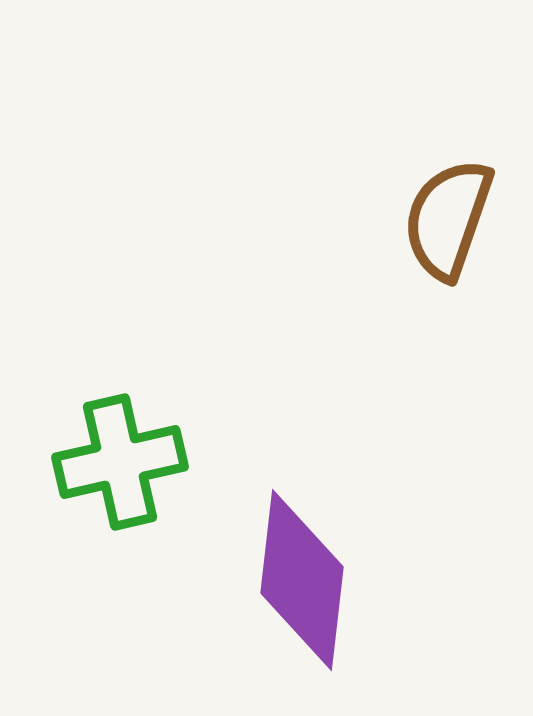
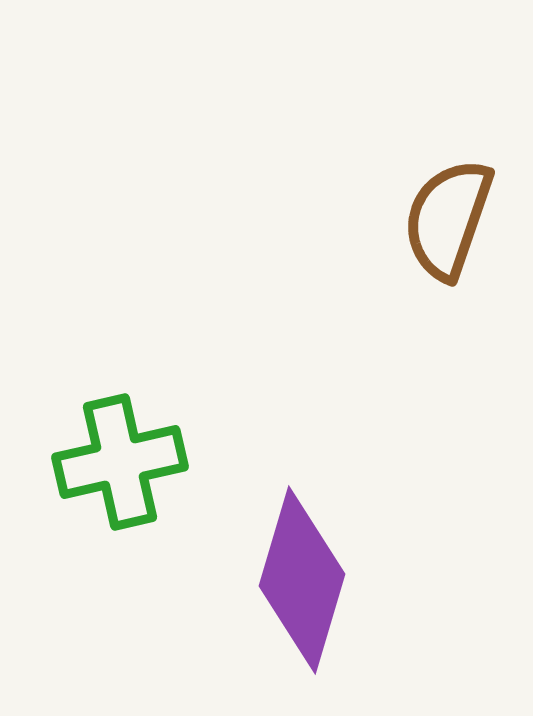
purple diamond: rotated 10 degrees clockwise
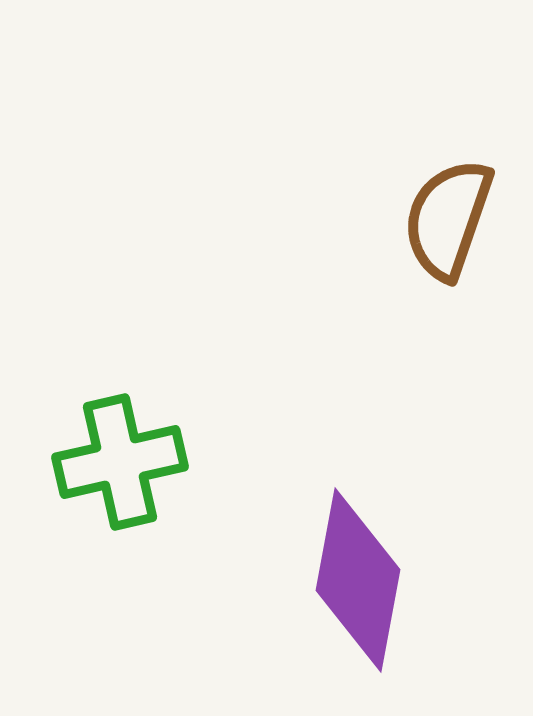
purple diamond: moved 56 px right; rotated 6 degrees counterclockwise
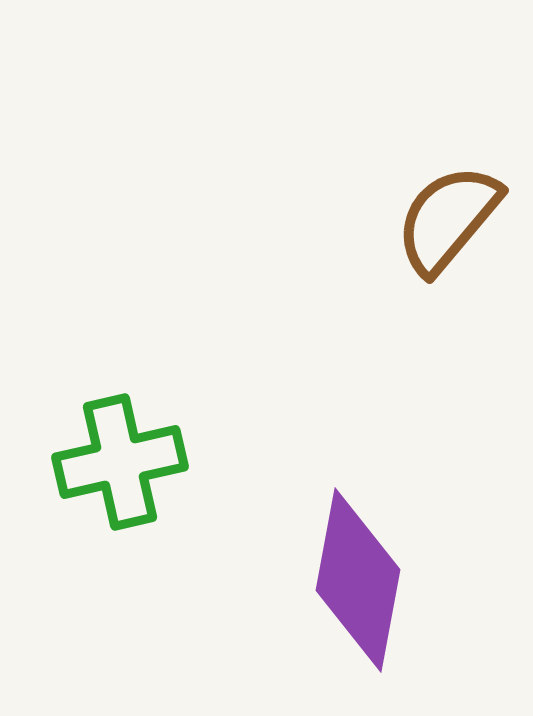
brown semicircle: rotated 21 degrees clockwise
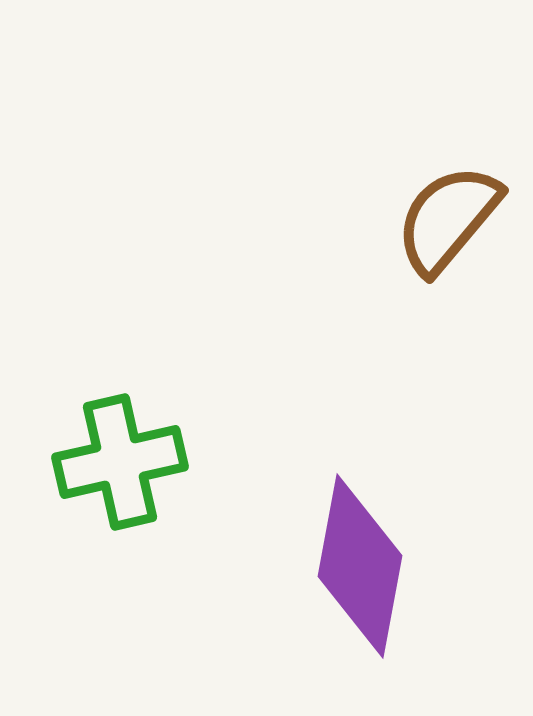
purple diamond: moved 2 px right, 14 px up
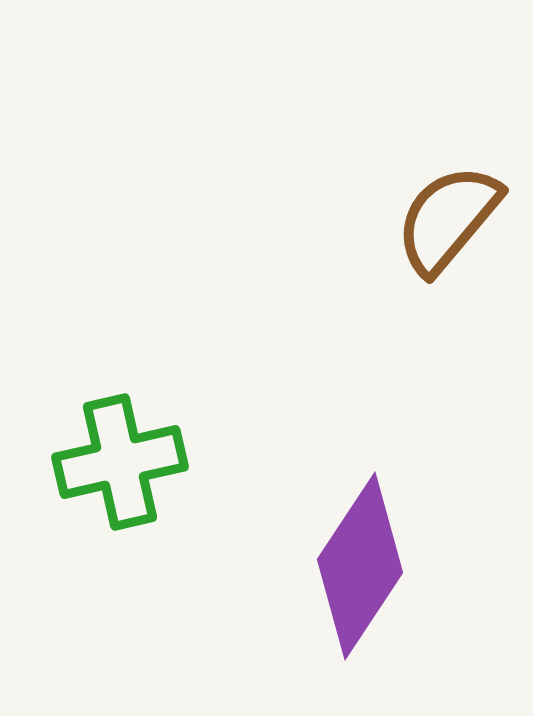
purple diamond: rotated 23 degrees clockwise
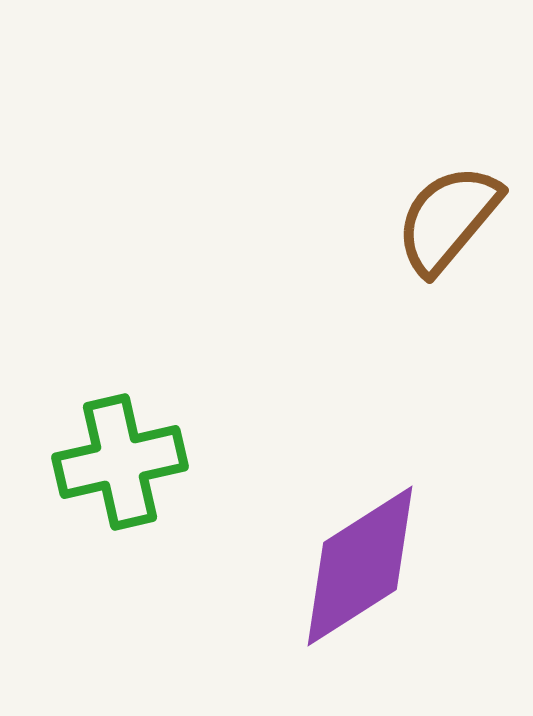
purple diamond: rotated 24 degrees clockwise
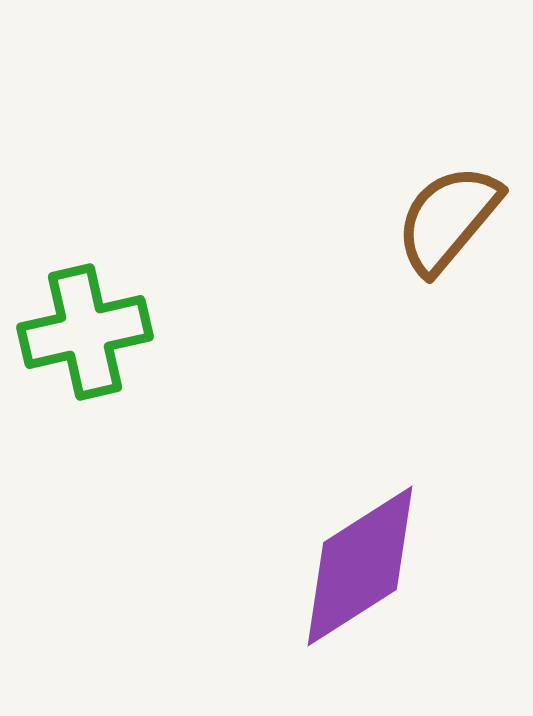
green cross: moved 35 px left, 130 px up
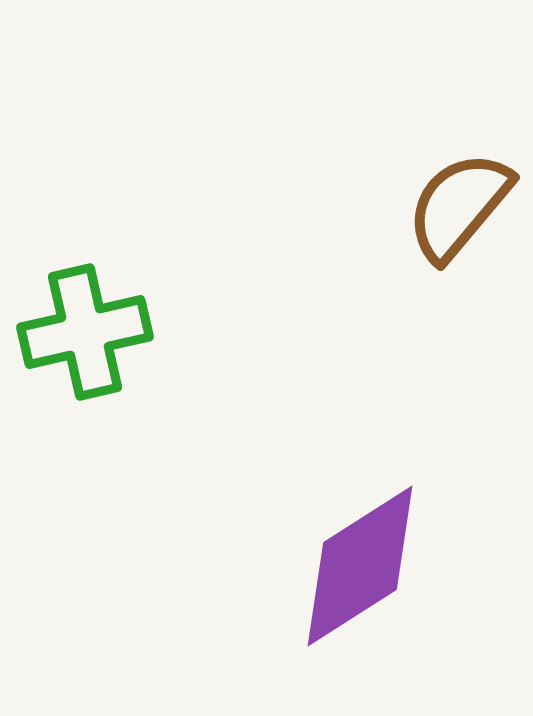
brown semicircle: moved 11 px right, 13 px up
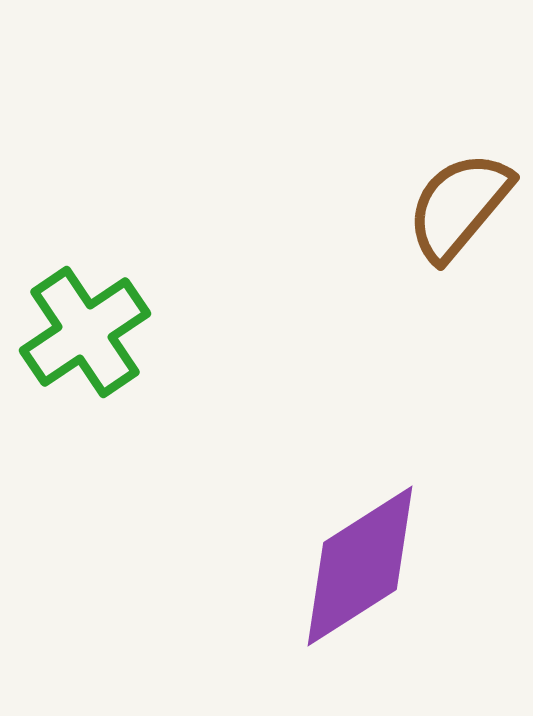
green cross: rotated 21 degrees counterclockwise
